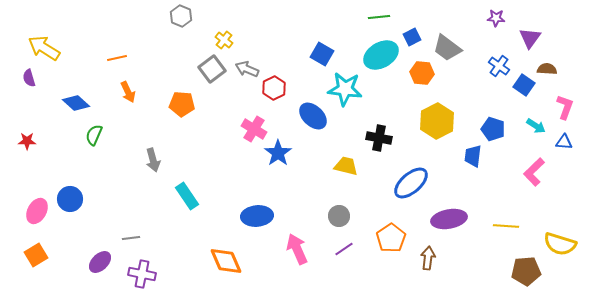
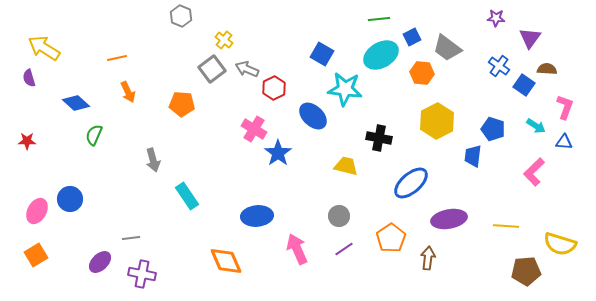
green line at (379, 17): moved 2 px down
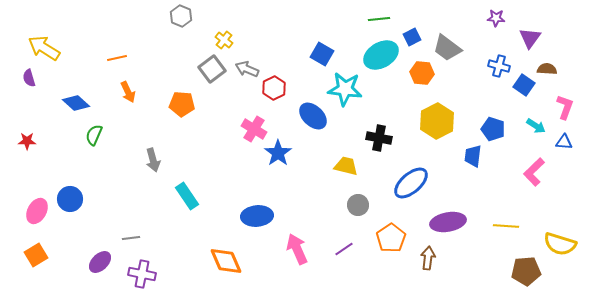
blue cross at (499, 66): rotated 20 degrees counterclockwise
gray circle at (339, 216): moved 19 px right, 11 px up
purple ellipse at (449, 219): moved 1 px left, 3 px down
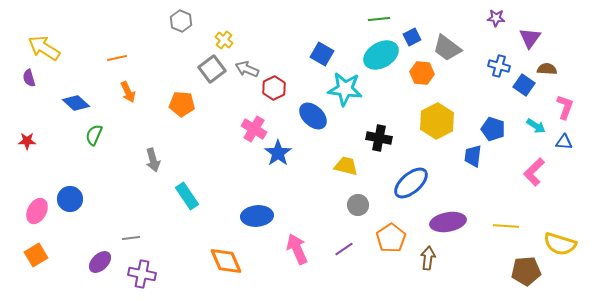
gray hexagon at (181, 16): moved 5 px down
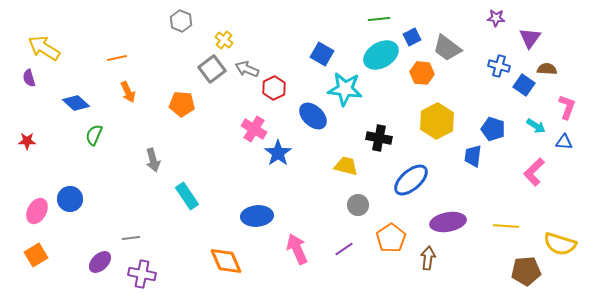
pink L-shape at (565, 107): moved 2 px right
blue ellipse at (411, 183): moved 3 px up
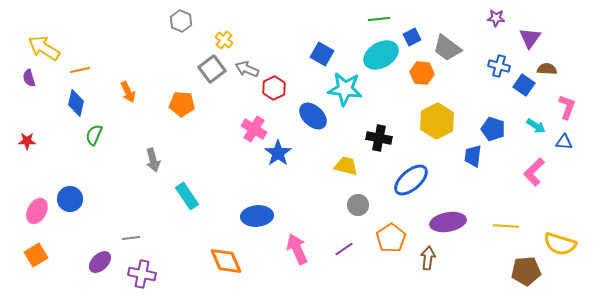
orange line at (117, 58): moved 37 px left, 12 px down
blue diamond at (76, 103): rotated 60 degrees clockwise
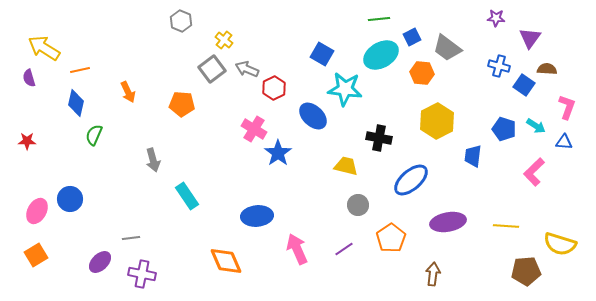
blue pentagon at (493, 129): moved 11 px right
brown arrow at (428, 258): moved 5 px right, 16 px down
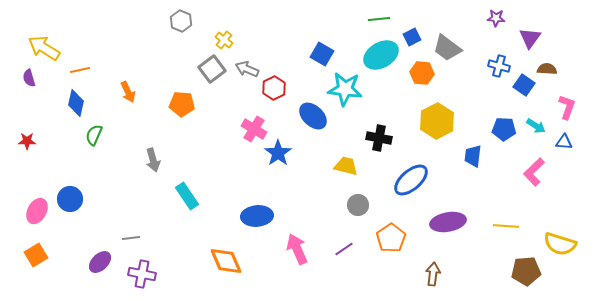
blue pentagon at (504, 129): rotated 15 degrees counterclockwise
